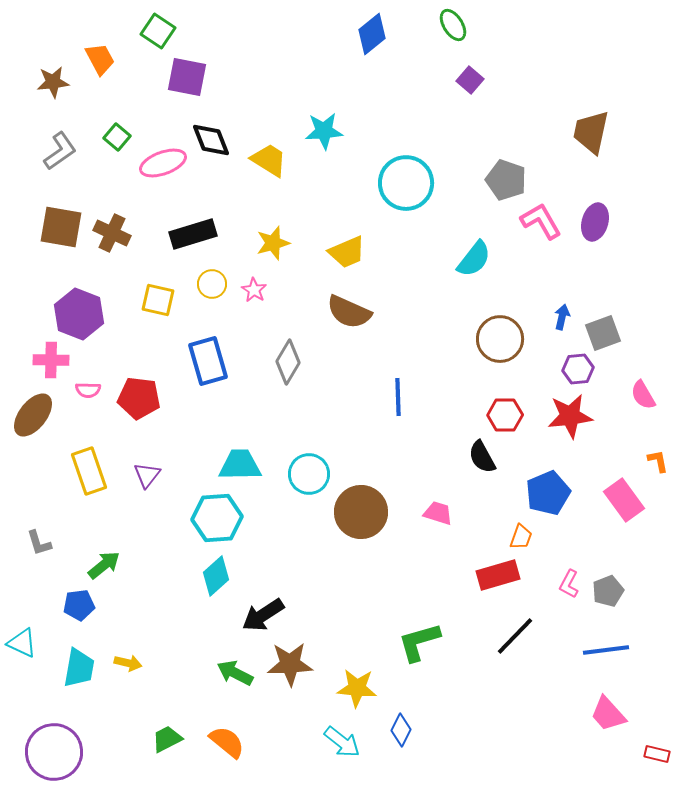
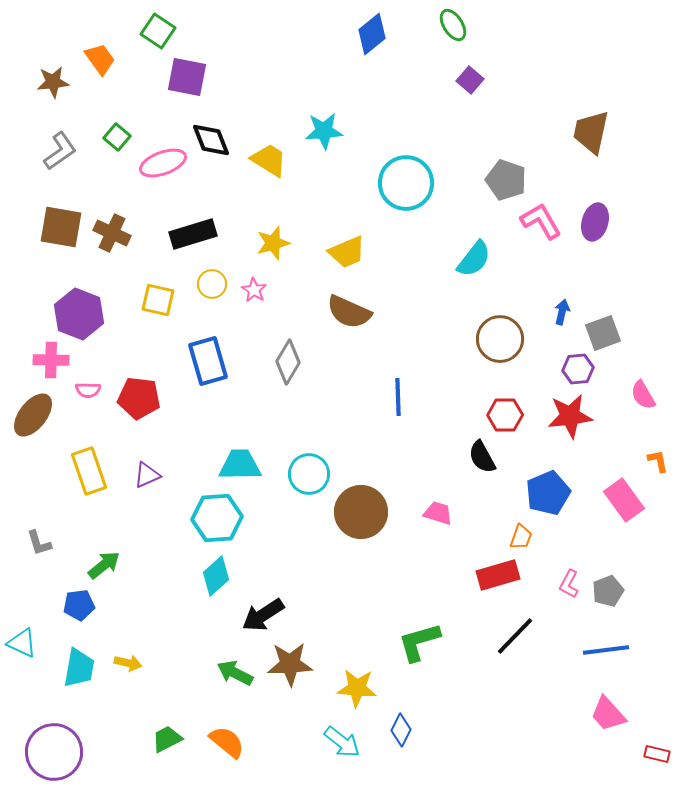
orange trapezoid at (100, 59): rotated 8 degrees counterclockwise
blue arrow at (562, 317): moved 5 px up
purple triangle at (147, 475): rotated 28 degrees clockwise
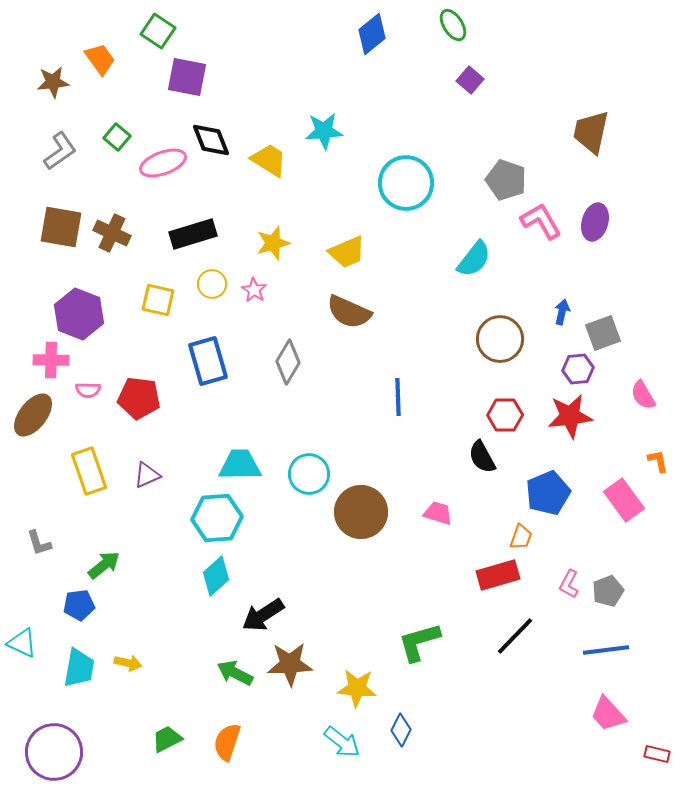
orange semicircle at (227, 742): rotated 111 degrees counterclockwise
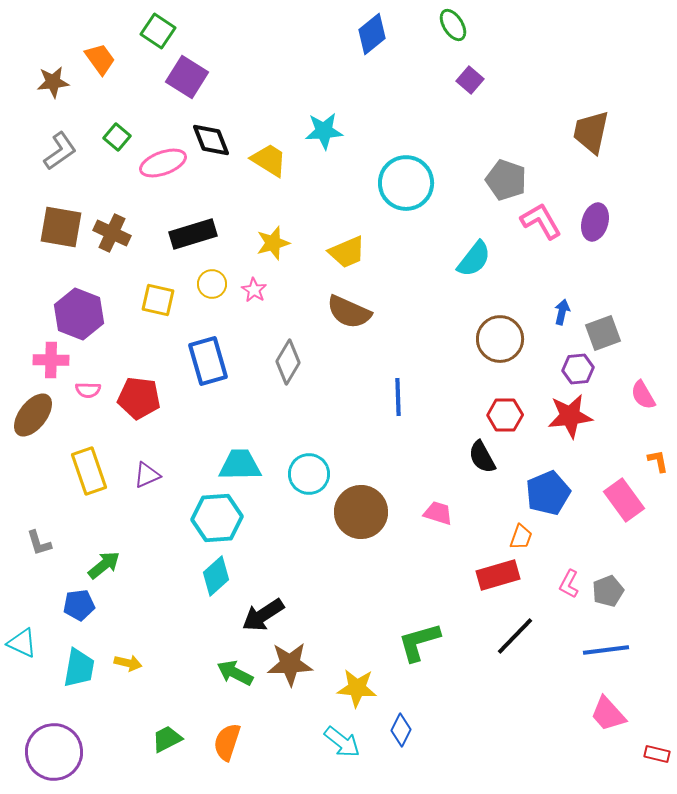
purple square at (187, 77): rotated 21 degrees clockwise
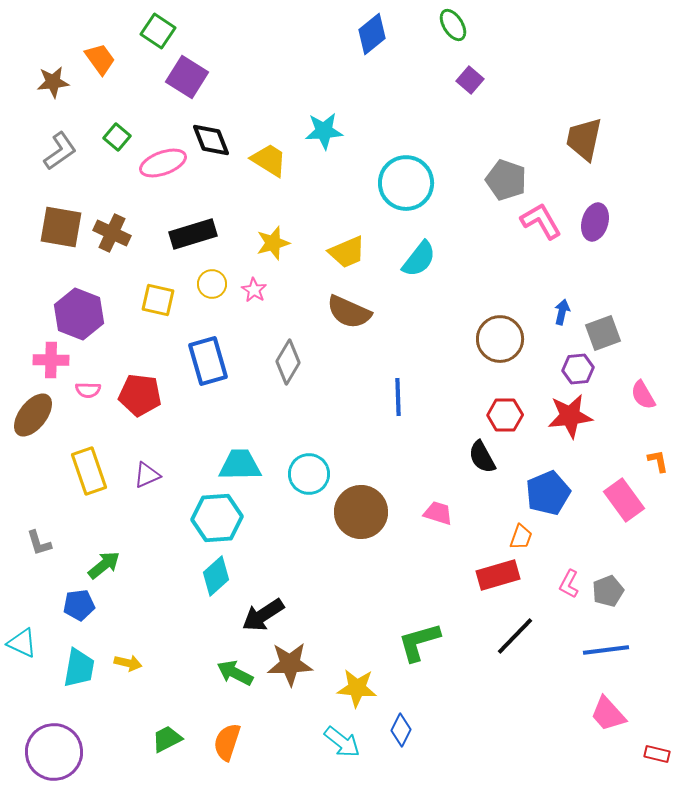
brown trapezoid at (591, 132): moved 7 px left, 7 px down
cyan semicircle at (474, 259): moved 55 px left
red pentagon at (139, 398): moved 1 px right, 3 px up
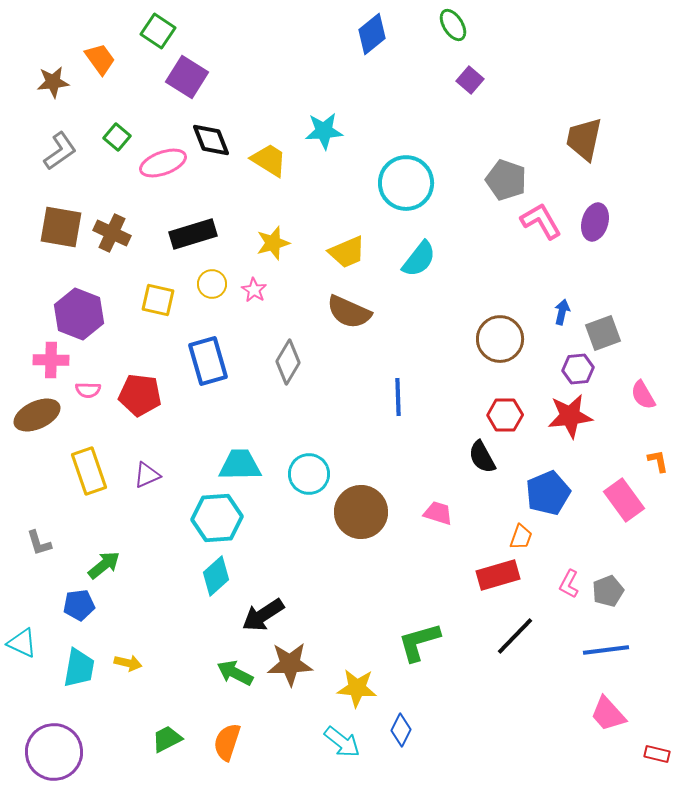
brown ellipse at (33, 415): moved 4 px right; rotated 27 degrees clockwise
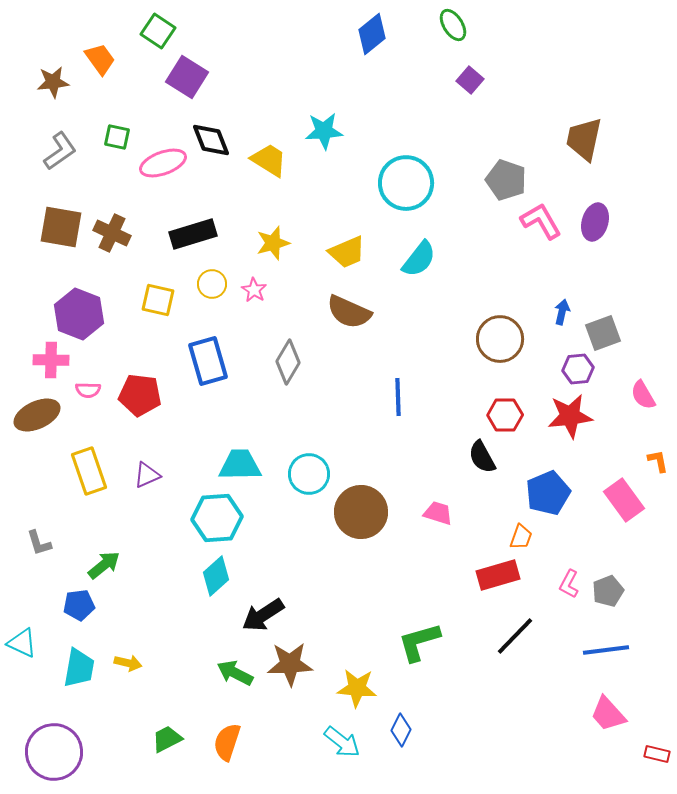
green square at (117, 137): rotated 28 degrees counterclockwise
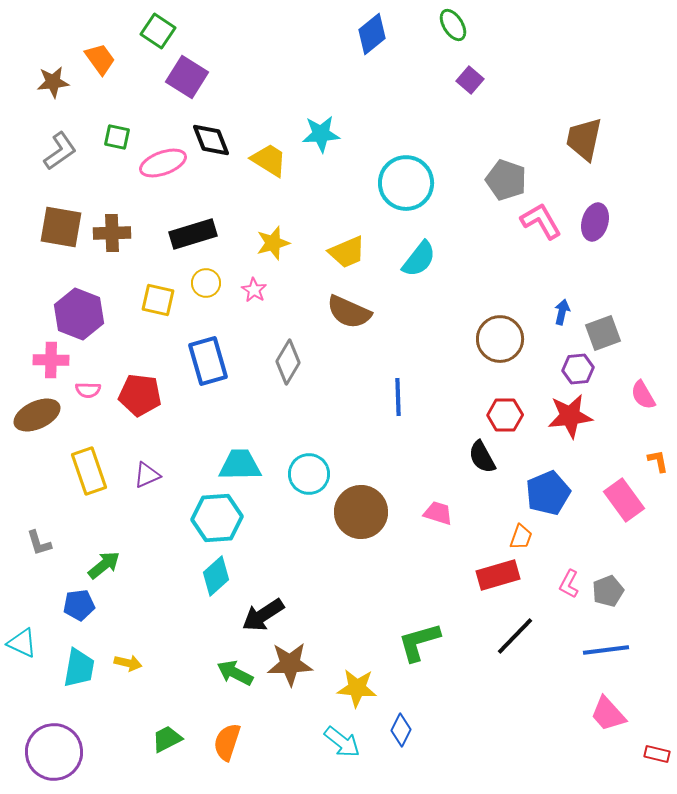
cyan star at (324, 131): moved 3 px left, 3 px down
brown cross at (112, 233): rotated 27 degrees counterclockwise
yellow circle at (212, 284): moved 6 px left, 1 px up
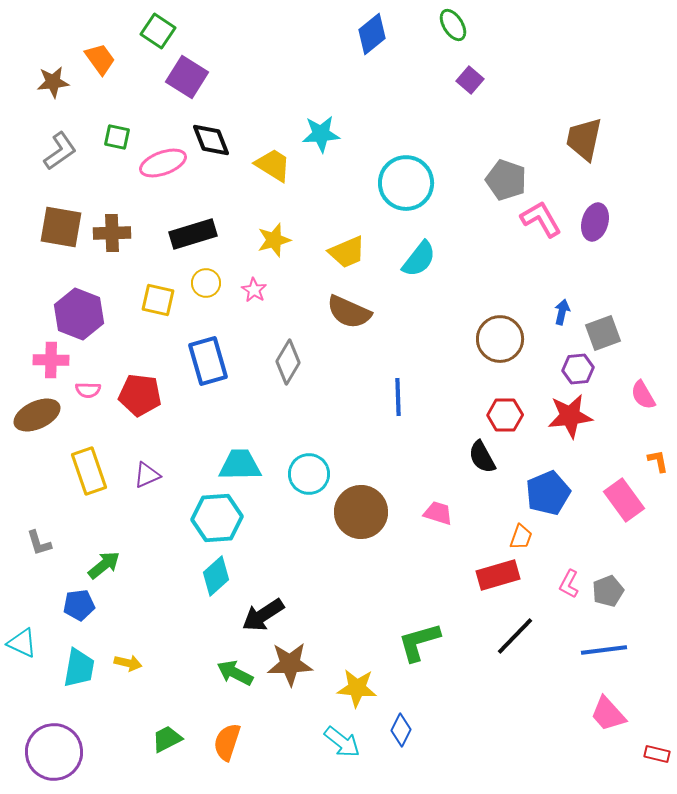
yellow trapezoid at (269, 160): moved 4 px right, 5 px down
pink L-shape at (541, 221): moved 2 px up
yellow star at (273, 243): moved 1 px right, 3 px up
blue line at (606, 650): moved 2 px left
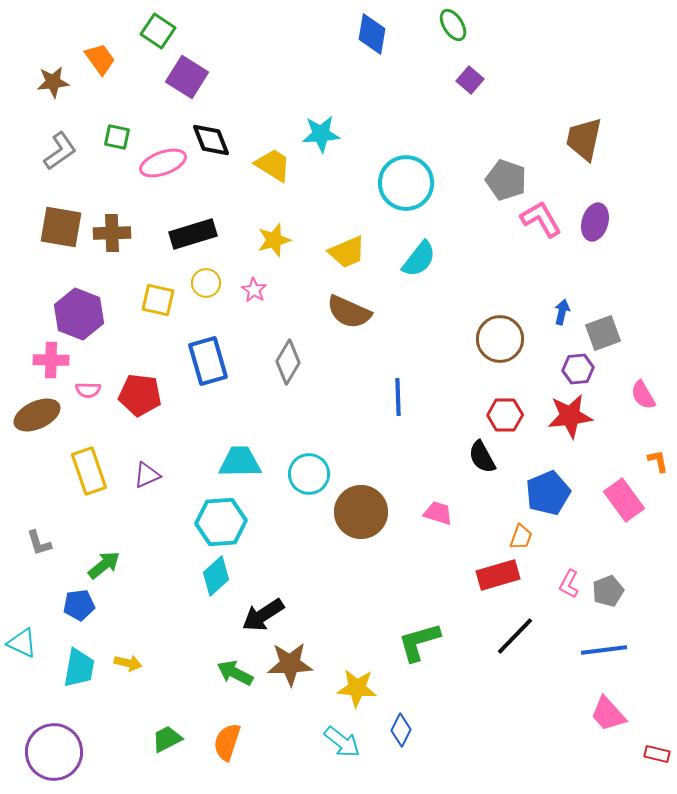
blue diamond at (372, 34): rotated 42 degrees counterclockwise
cyan trapezoid at (240, 465): moved 3 px up
cyan hexagon at (217, 518): moved 4 px right, 4 px down
